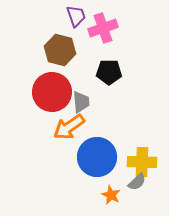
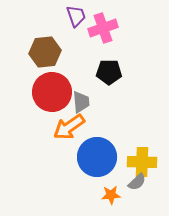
brown hexagon: moved 15 px left, 2 px down; rotated 20 degrees counterclockwise
orange star: rotated 30 degrees counterclockwise
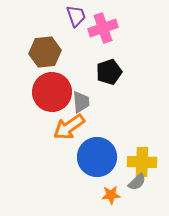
black pentagon: rotated 20 degrees counterclockwise
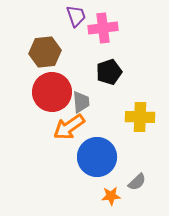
pink cross: rotated 12 degrees clockwise
yellow cross: moved 2 px left, 45 px up
orange star: moved 1 px down
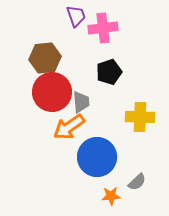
brown hexagon: moved 6 px down
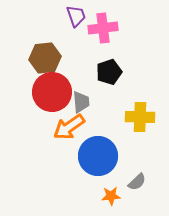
blue circle: moved 1 px right, 1 px up
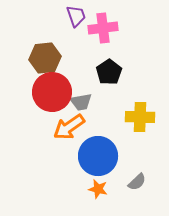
black pentagon: rotated 15 degrees counterclockwise
gray trapezoid: rotated 85 degrees clockwise
orange star: moved 13 px left, 7 px up; rotated 18 degrees clockwise
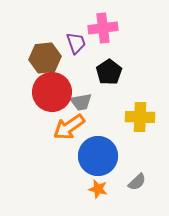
purple trapezoid: moved 27 px down
